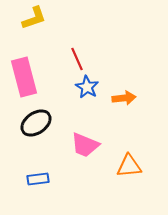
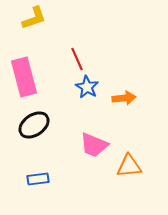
black ellipse: moved 2 px left, 2 px down
pink trapezoid: moved 9 px right
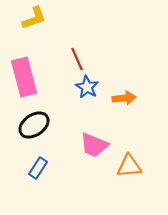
blue rectangle: moved 11 px up; rotated 50 degrees counterclockwise
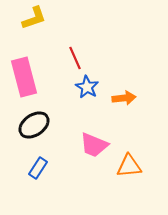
red line: moved 2 px left, 1 px up
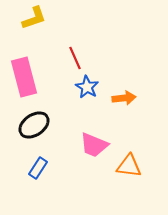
orange triangle: rotated 12 degrees clockwise
